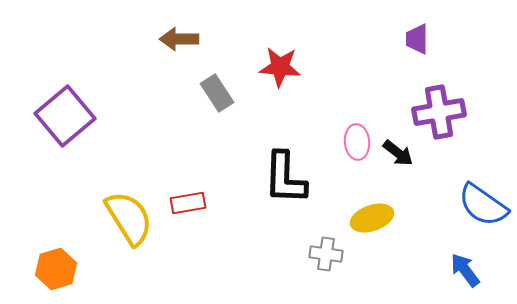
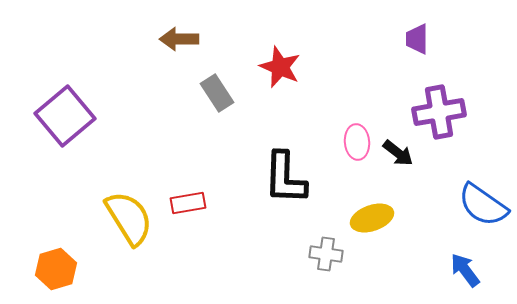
red star: rotated 18 degrees clockwise
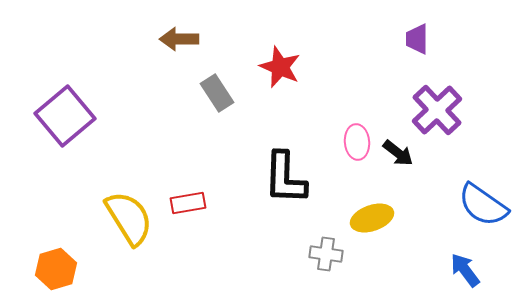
purple cross: moved 2 px left, 2 px up; rotated 33 degrees counterclockwise
